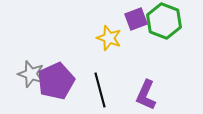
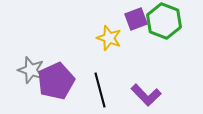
gray star: moved 4 px up
purple L-shape: rotated 68 degrees counterclockwise
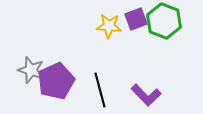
yellow star: moved 12 px up; rotated 15 degrees counterclockwise
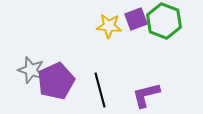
purple L-shape: rotated 120 degrees clockwise
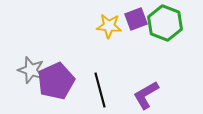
green hexagon: moved 1 px right, 2 px down
purple L-shape: rotated 16 degrees counterclockwise
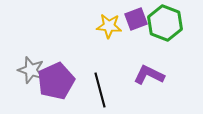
purple L-shape: moved 3 px right, 20 px up; rotated 56 degrees clockwise
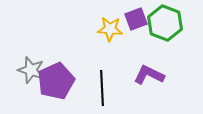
yellow star: moved 1 px right, 3 px down
black line: moved 2 px right, 2 px up; rotated 12 degrees clockwise
